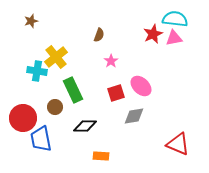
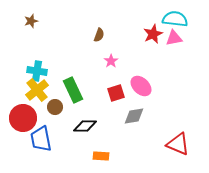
yellow cross: moved 19 px left, 33 px down
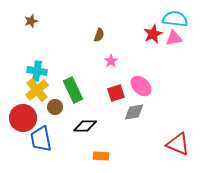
gray diamond: moved 4 px up
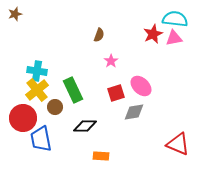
brown star: moved 16 px left, 7 px up
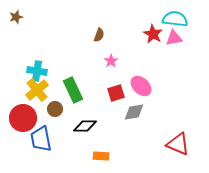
brown star: moved 1 px right, 3 px down
red star: rotated 18 degrees counterclockwise
brown circle: moved 2 px down
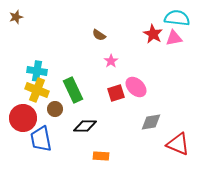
cyan semicircle: moved 2 px right, 1 px up
brown semicircle: rotated 104 degrees clockwise
pink ellipse: moved 5 px left, 1 px down
yellow cross: rotated 30 degrees counterclockwise
gray diamond: moved 17 px right, 10 px down
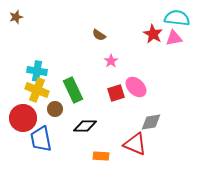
red triangle: moved 43 px left
